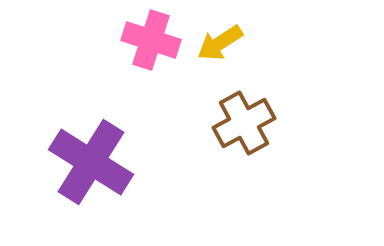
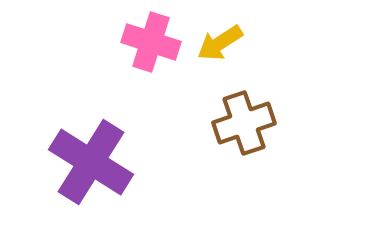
pink cross: moved 2 px down
brown cross: rotated 10 degrees clockwise
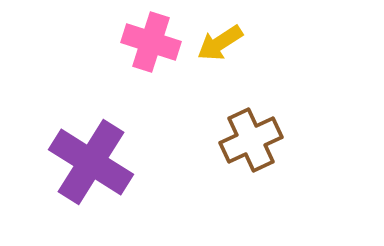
brown cross: moved 7 px right, 17 px down; rotated 6 degrees counterclockwise
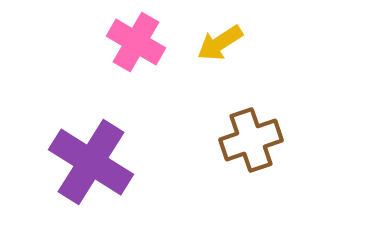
pink cross: moved 15 px left; rotated 12 degrees clockwise
brown cross: rotated 6 degrees clockwise
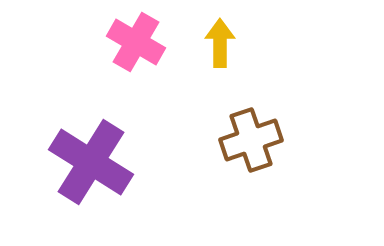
yellow arrow: rotated 123 degrees clockwise
